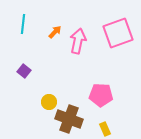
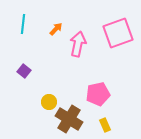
orange arrow: moved 1 px right, 3 px up
pink arrow: moved 3 px down
pink pentagon: moved 3 px left, 1 px up; rotated 15 degrees counterclockwise
brown cross: rotated 12 degrees clockwise
yellow rectangle: moved 4 px up
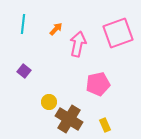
pink pentagon: moved 10 px up
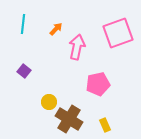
pink arrow: moved 1 px left, 3 px down
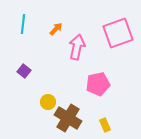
yellow circle: moved 1 px left
brown cross: moved 1 px left, 1 px up
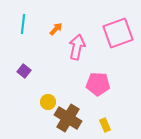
pink pentagon: rotated 15 degrees clockwise
